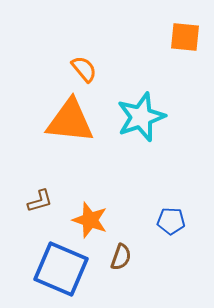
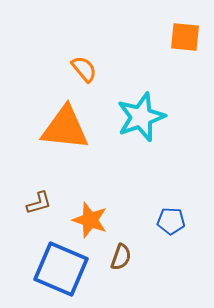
orange triangle: moved 5 px left, 7 px down
brown L-shape: moved 1 px left, 2 px down
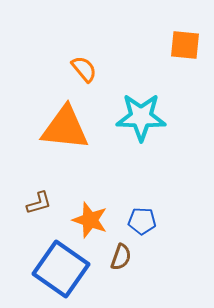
orange square: moved 8 px down
cyan star: rotated 21 degrees clockwise
blue pentagon: moved 29 px left
blue square: rotated 12 degrees clockwise
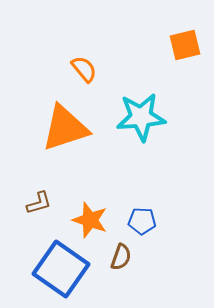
orange square: rotated 20 degrees counterclockwise
cyan star: rotated 6 degrees counterclockwise
orange triangle: rotated 24 degrees counterclockwise
